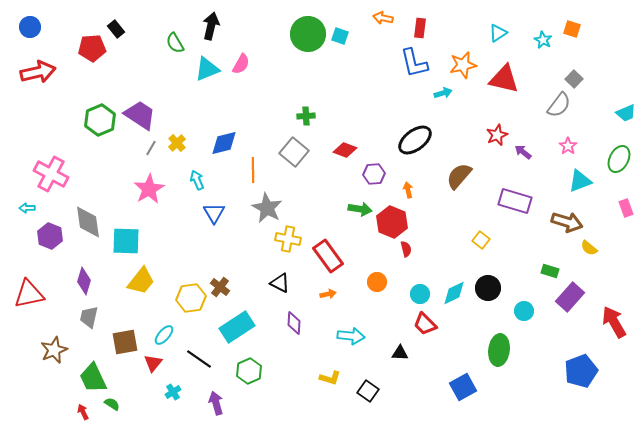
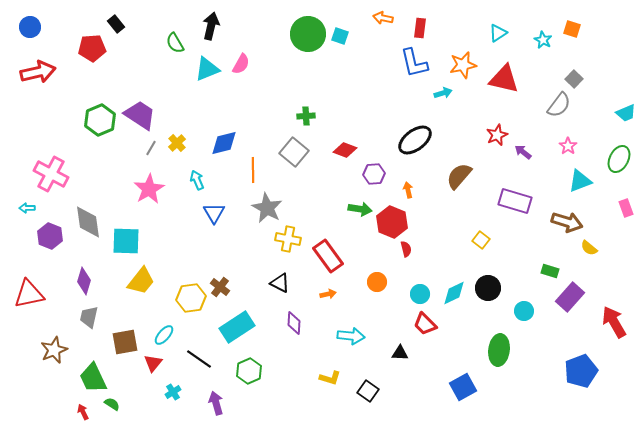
black rectangle at (116, 29): moved 5 px up
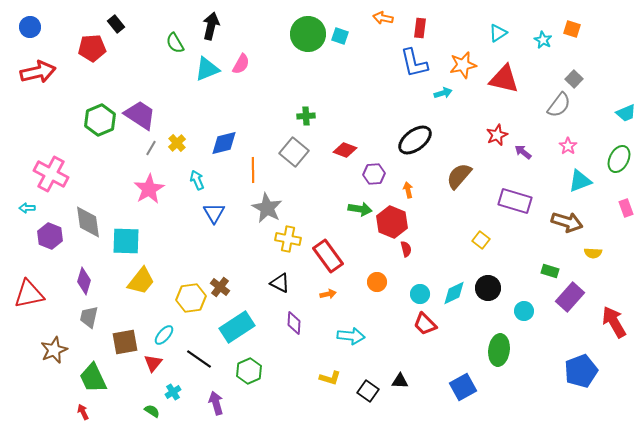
yellow semicircle at (589, 248): moved 4 px right, 5 px down; rotated 36 degrees counterclockwise
black triangle at (400, 353): moved 28 px down
green semicircle at (112, 404): moved 40 px right, 7 px down
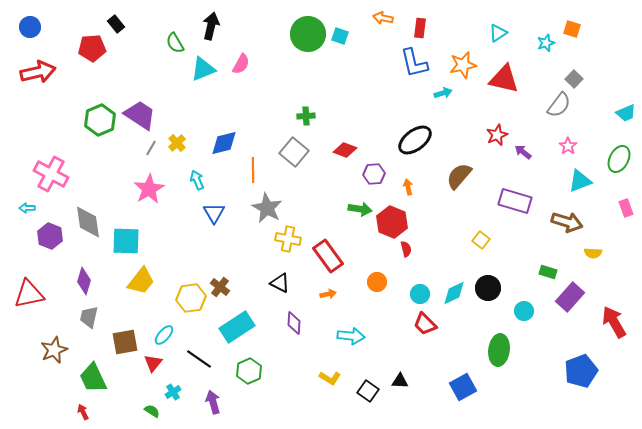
cyan star at (543, 40): moved 3 px right, 3 px down; rotated 24 degrees clockwise
cyan triangle at (207, 69): moved 4 px left
orange arrow at (408, 190): moved 3 px up
green rectangle at (550, 271): moved 2 px left, 1 px down
yellow L-shape at (330, 378): rotated 15 degrees clockwise
purple arrow at (216, 403): moved 3 px left, 1 px up
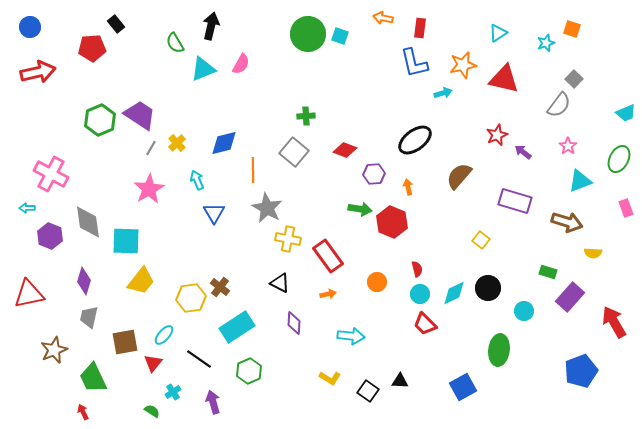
red semicircle at (406, 249): moved 11 px right, 20 px down
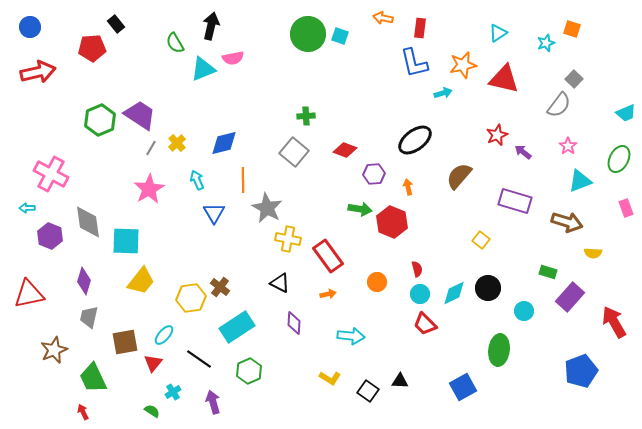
pink semicircle at (241, 64): moved 8 px left, 6 px up; rotated 50 degrees clockwise
orange line at (253, 170): moved 10 px left, 10 px down
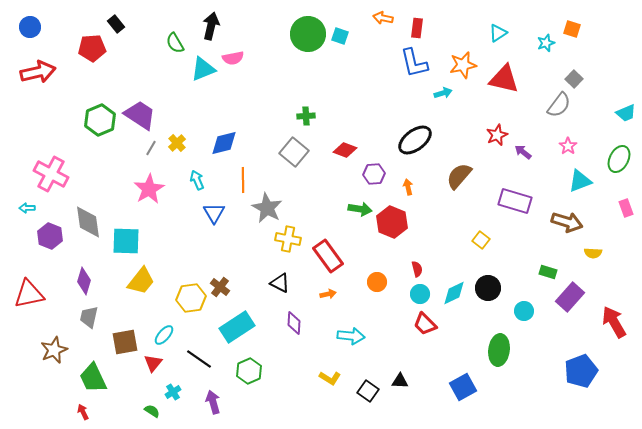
red rectangle at (420, 28): moved 3 px left
